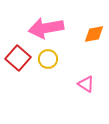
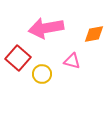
yellow circle: moved 6 px left, 15 px down
pink triangle: moved 14 px left, 23 px up; rotated 18 degrees counterclockwise
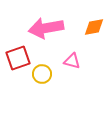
orange diamond: moved 7 px up
red square: rotated 30 degrees clockwise
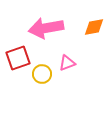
pink triangle: moved 5 px left, 2 px down; rotated 36 degrees counterclockwise
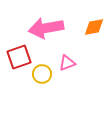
red square: moved 1 px right, 1 px up
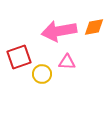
pink arrow: moved 13 px right, 3 px down
pink triangle: moved 1 px up; rotated 24 degrees clockwise
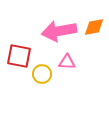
red square: moved 1 px up; rotated 30 degrees clockwise
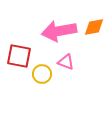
pink triangle: moved 1 px left; rotated 18 degrees clockwise
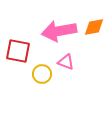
red square: moved 1 px left, 5 px up
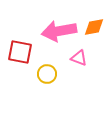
red square: moved 2 px right, 1 px down
pink triangle: moved 13 px right, 4 px up
yellow circle: moved 5 px right
